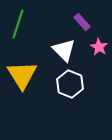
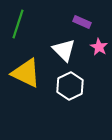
purple rectangle: rotated 24 degrees counterclockwise
yellow triangle: moved 4 px right, 2 px up; rotated 32 degrees counterclockwise
white hexagon: moved 2 px down; rotated 12 degrees clockwise
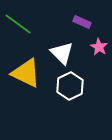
green line: rotated 72 degrees counterclockwise
white triangle: moved 2 px left, 3 px down
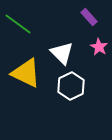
purple rectangle: moved 7 px right, 5 px up; rotated 24 degrees clockwise
white hexagon: moved 1 px right
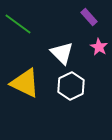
yellow triangle: moved 1 px left, 10 px down
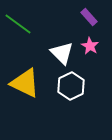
pink star: moved 9 px left, 1 px up
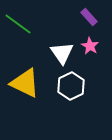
white triangle: rotated 10 degrees clockwise
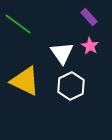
yellow triangle: moved 2 px up
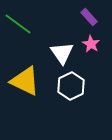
pink star: moved 1 px right, 2 px up
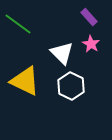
white triangle: rotated 10 degrees counterclockwise
white hexagon: rotated 8 degrees counterclockwise
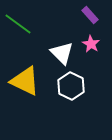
purple rectangle: moved 1 px right, 2 px up
